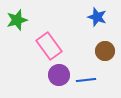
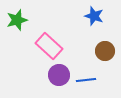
blue star: moved 3 px left, 1 px up
pink rectangle: rotated 12 degrees counterclockwise
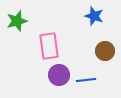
green star: moved 1 px down
pink rectangle: rotated 40 degrees clockwise
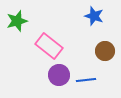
pink rectangle: rotated 44 degrees counterclockwise
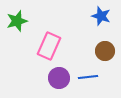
blue star: moved 7 px right
pink rectangle: rotated 76 degrees clockwise
purple circle: moved 3 px down
blue line: moved 2 px right, 3 px up
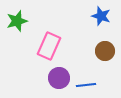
blue line: moved 2 px left, 8 px down
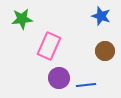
green star: moved 5 px right, 2 px up; rotated 10 degrees clockwise
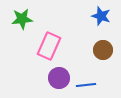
brown circle: moved 2 px left, 1 px up
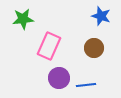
green star: moved 1 px right
brown circle: moved 9 px left, 2 px up
